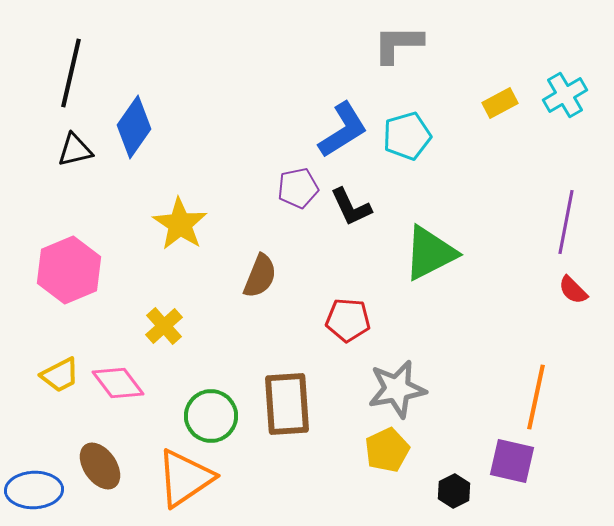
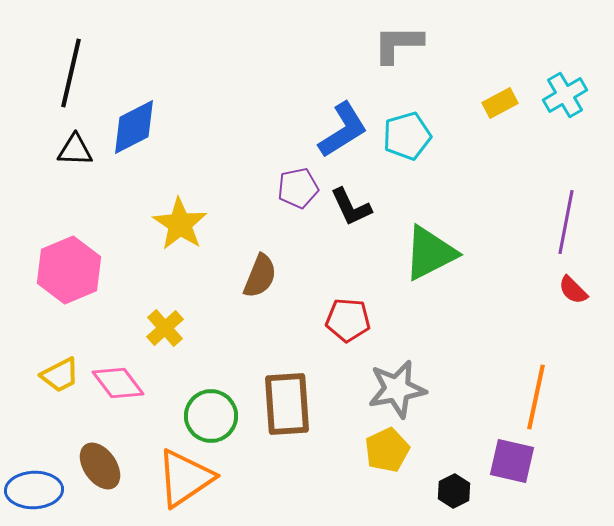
blue diamond: rotated 28 degrees clockwise
black triangle: rotated 15 degrees clockwise
yellow cross: moved 1 px right, 2 px down
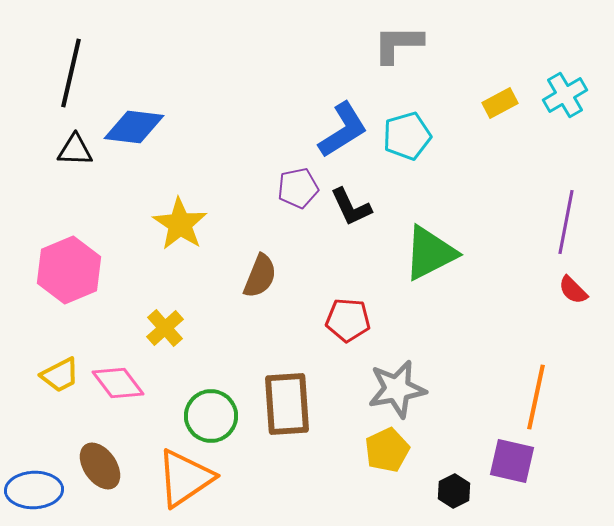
blue diamond: rotated 34 degrees clockwise
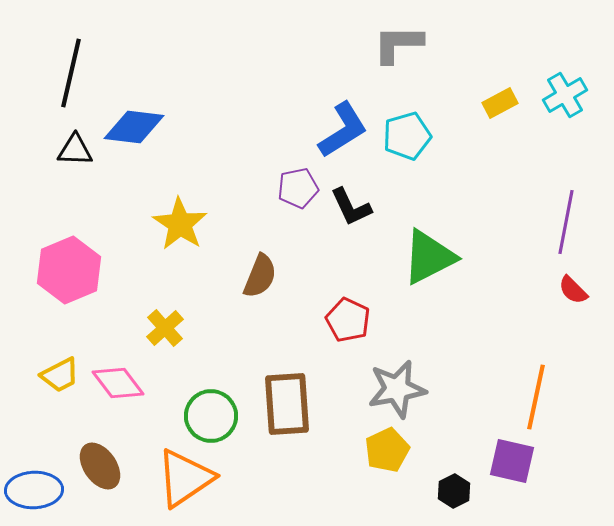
green triangle: moved 1 px left, 4 px down
red pentagon: rotated 21 degrees clockwise
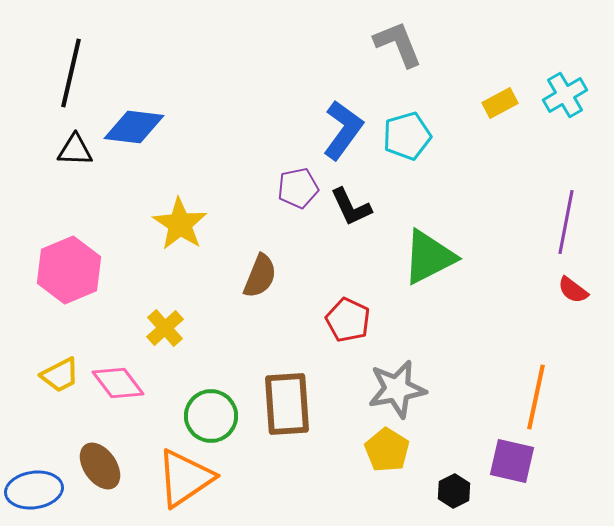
gray L-shape: rotated 68 degrees clockwise
blue L-shape: rotated 22 degrees counterclockwise
red semicircle: rotated 8 degrees counterclockwise
yellow pentagon: rotated 15 degrees counterclockwise
blue ellipse: rotated 6 degrees counterclockwise
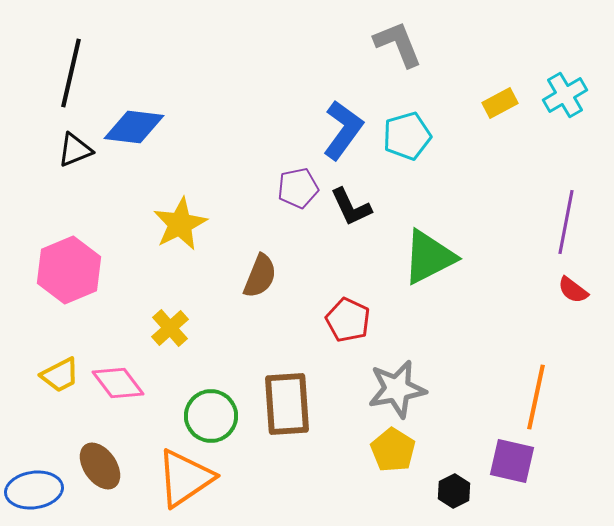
black triangle: rotated 24 degrees counterclockwise
yellow star: rotated 12 degrees clockwise
yellow cross: moved 5 px right
yellow pentagon: moved 6 px right
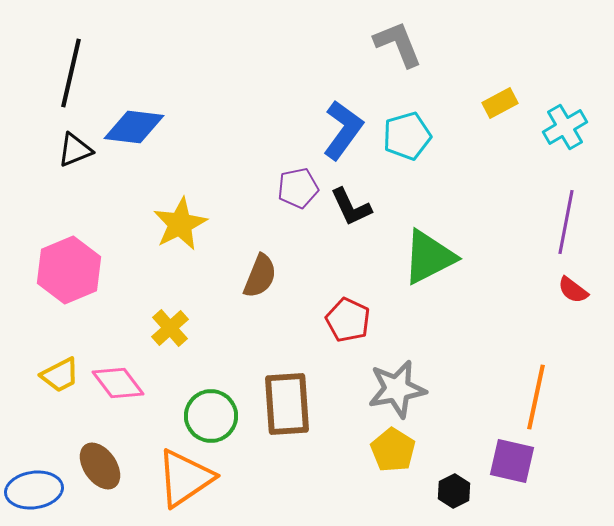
cyan cross: moved 32 px down
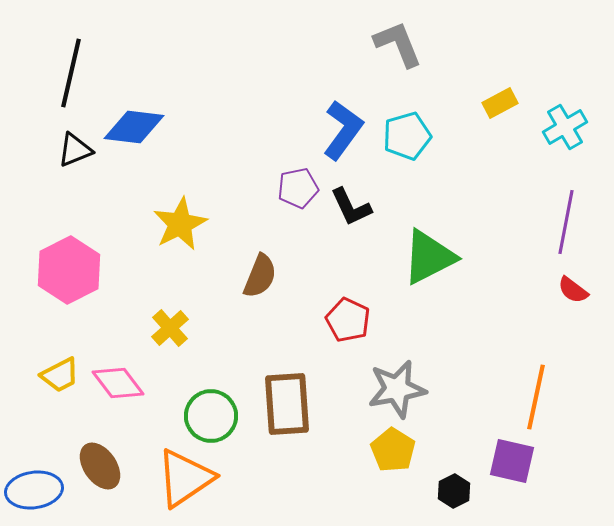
pink hexagon: rotated 4 degrees counterclockwise
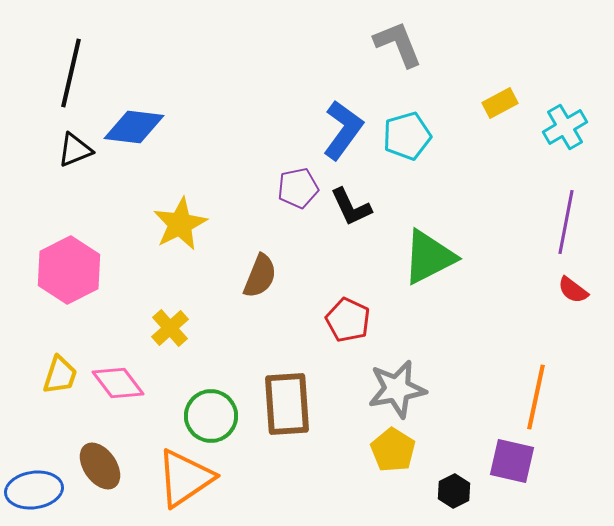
yellow trapezoid: rotated 45 degrees counterclockwise
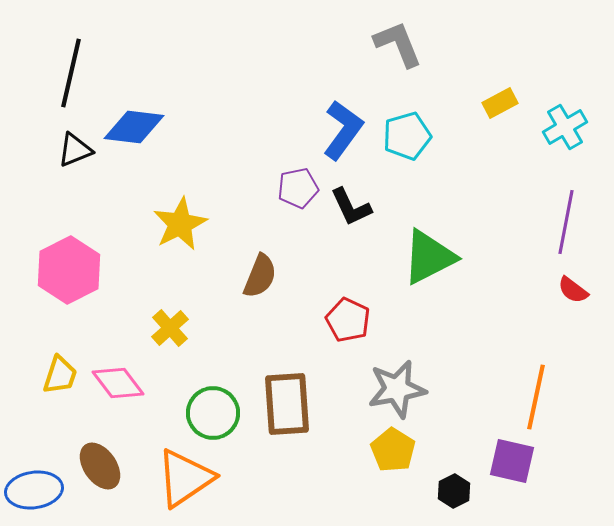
green circle: moved 2 px right, 3 px up
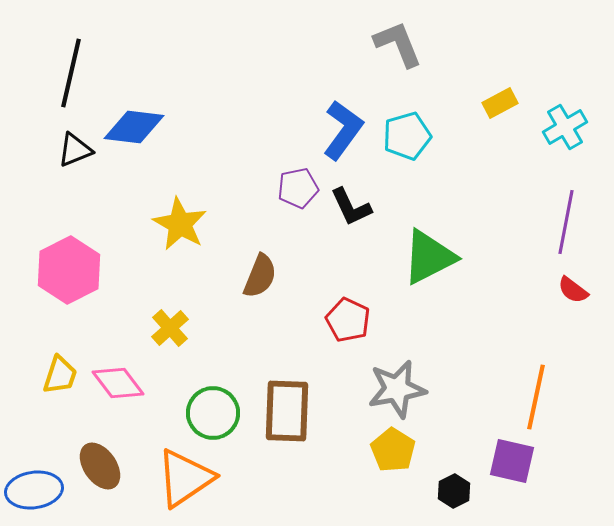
yellow star: rotated 16 degrees counterclockwise
brown rectangle: moved 7 px down; rotated 6 degrees clockwise
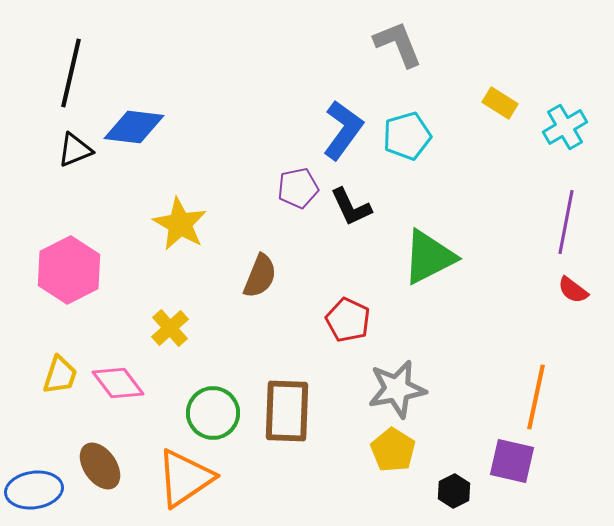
yellow rectangle: rotated 60 degrees clockwise
